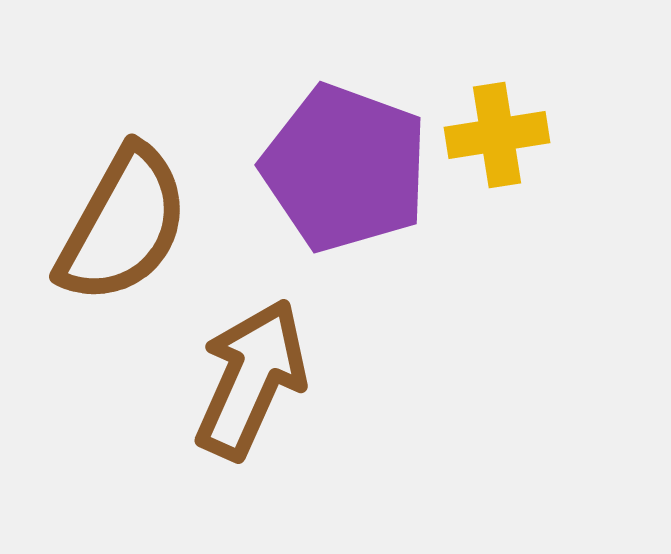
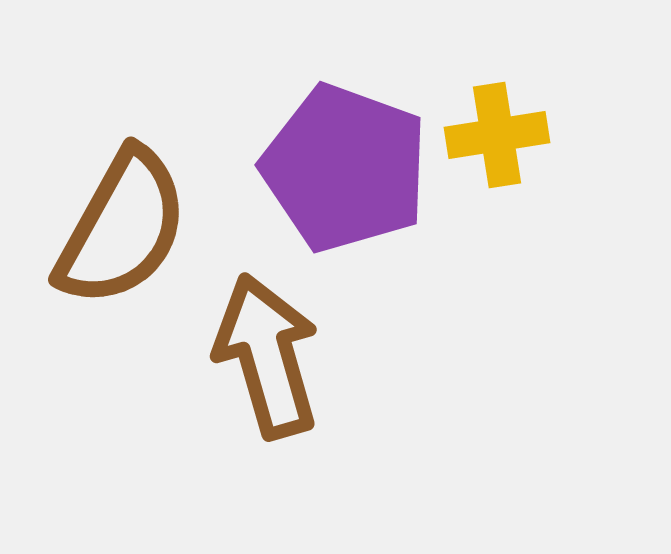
brown semicircle: moved 1 px left, 3 px down
brown arrow: moved 16 px right, 23 px up; rotated 40 degrees counterclockwise
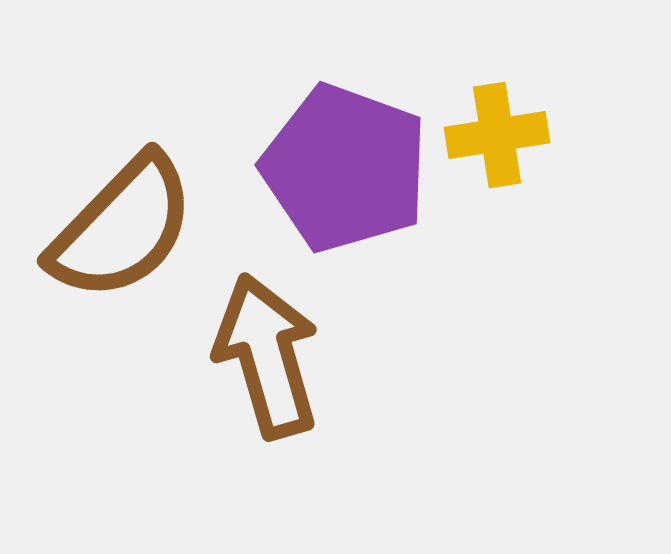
brown semicircle: rotated 15 degrees clockwise
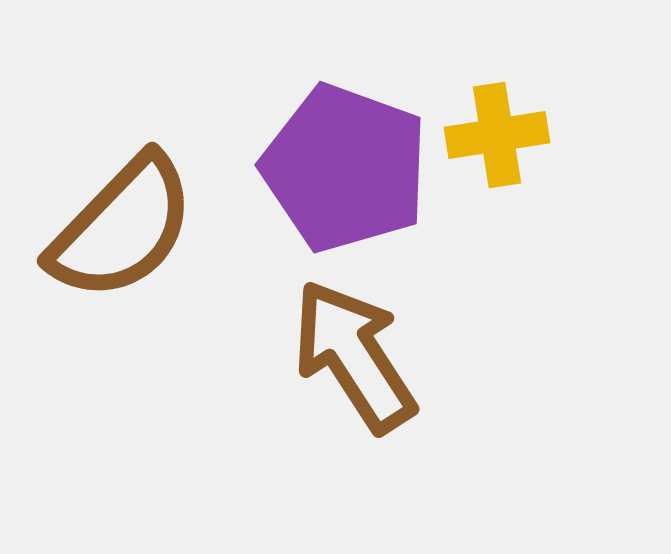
brown arrow: moved 87 px right; rotated 17 degrees counterclockwise
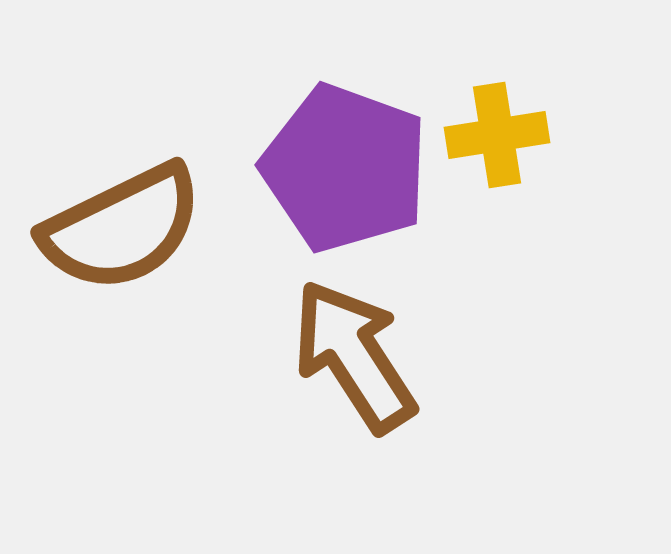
brown semicircle: rotated 20 degrees clockwise
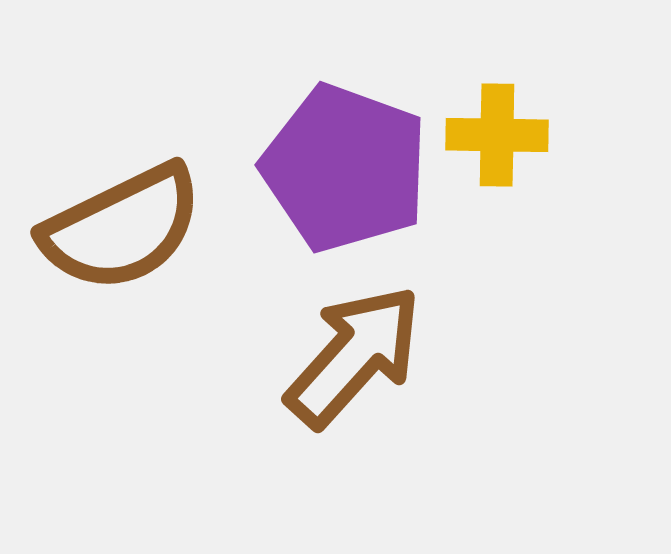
yellow cross: rotated 10 degrees clockwise
brown arrow: rotated 75 degrees clockwise
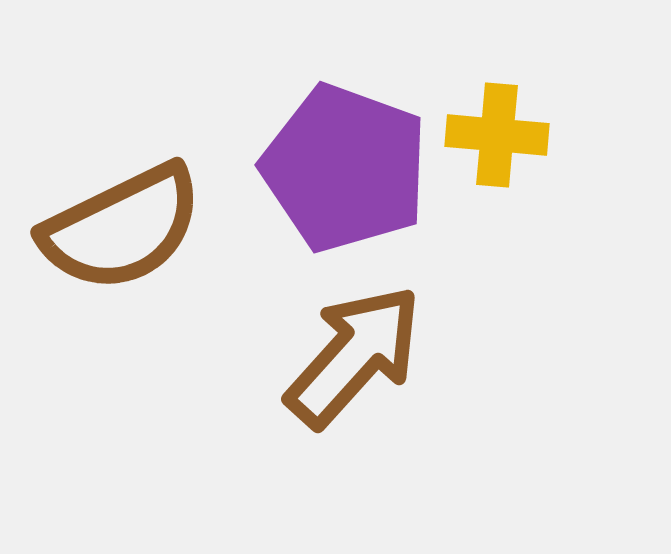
yellow cross: rotated 4 degrees clockwise
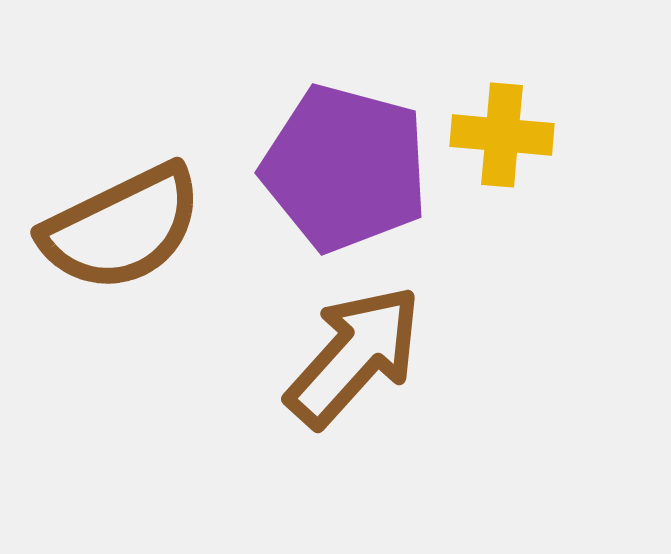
yellow cross: moved 5 px right
purple pentagon: rotated 5 degrees counterclockwise
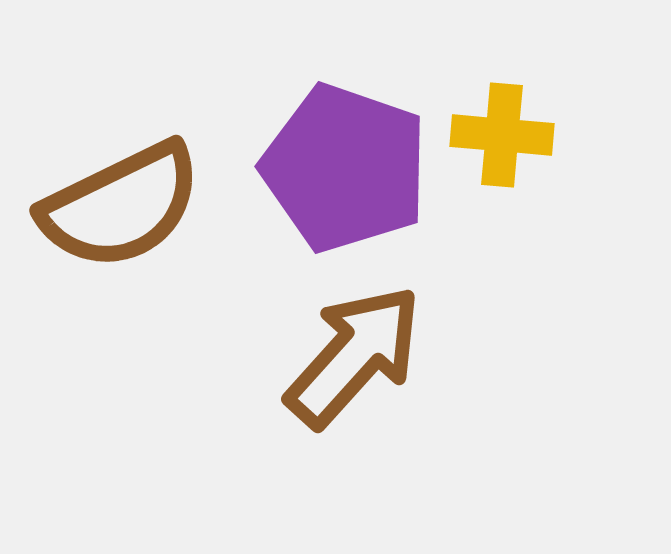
purple pentagon: rotated 4 degrees clockwise
brown semicircle: moved 1 px left, 22 px up
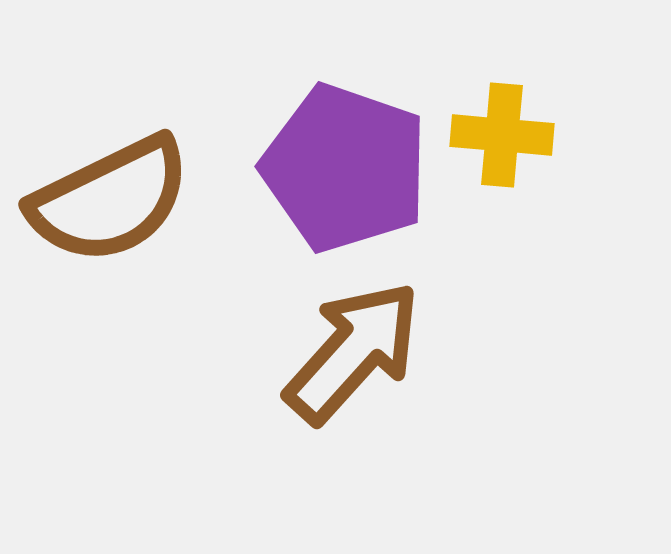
brown semicircle: moved 11 px left, 6 px up
brown arrow: moved 1 px left, 4 px up
